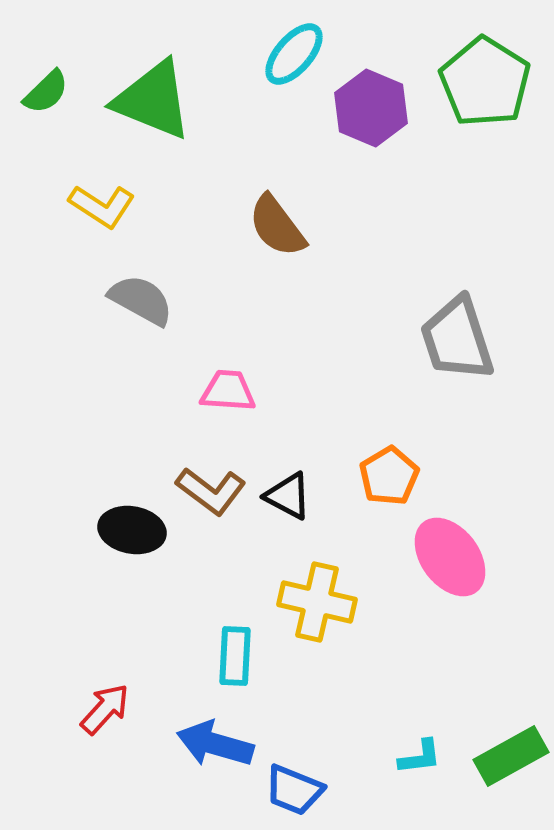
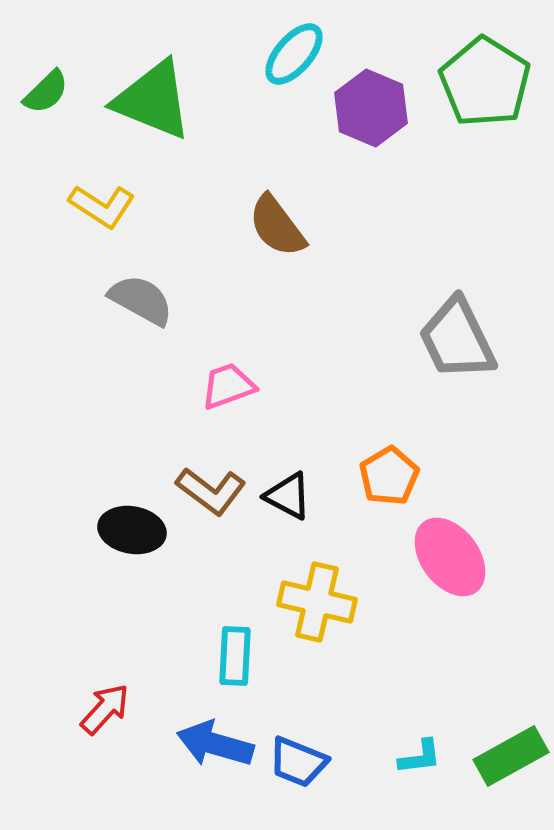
gray trapezoid: rotated 8 degrees counterclockwise
pink trapezoid: moved 5 px up; rotated 24 degrees counterclockwise
blue trapezoid: moved 4 px right, 28 px up
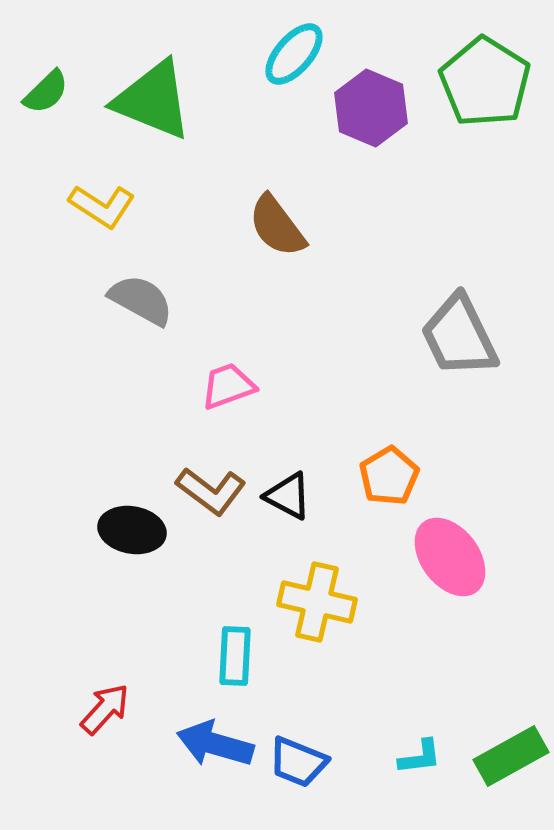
gray trapezoid: moved 2 px right, 3 px up
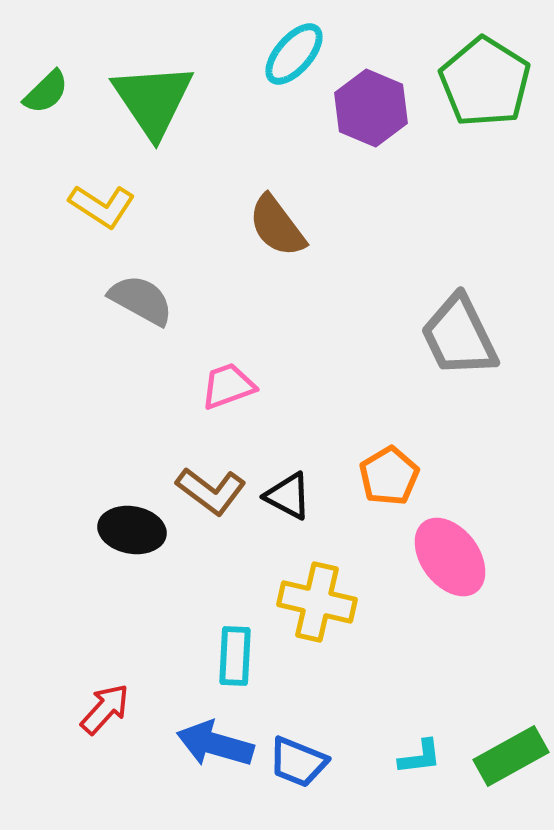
green triangle: rotated 34 degrees clockwise
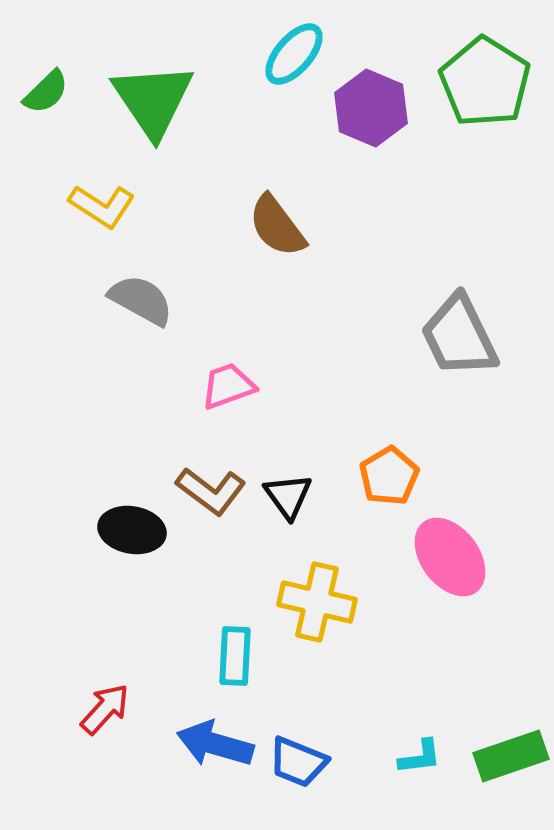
black triangle: rotated 26 degrees clockwise
green rectangle: rotated 10 degrees clockwise
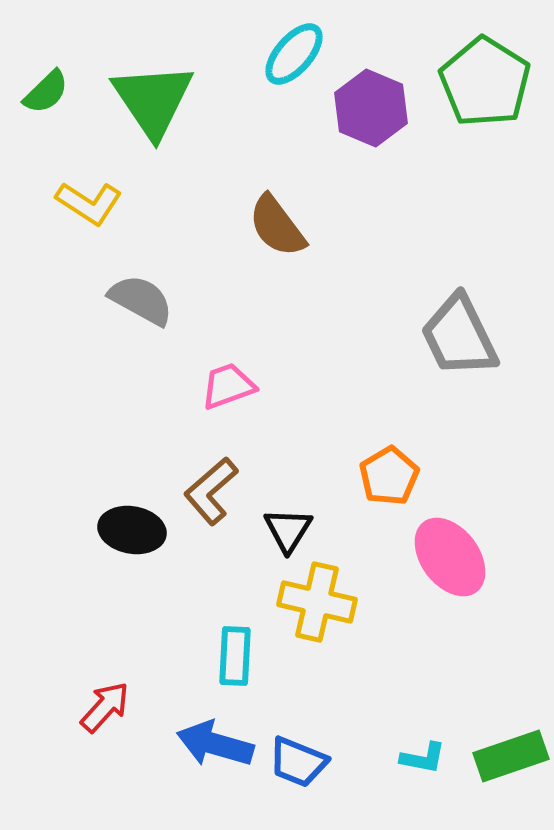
yellow L-shape: moved 13 px left, 3 px up
brown L-shape: rotated 102 degrees clockwise
black triangle: moved 34 px down; rotated 8 degrees clockwise
red arrow: moved 2 px up
cyan L-shape: moved 3 px right, 1 px down; rotated 18 degrees clockwise
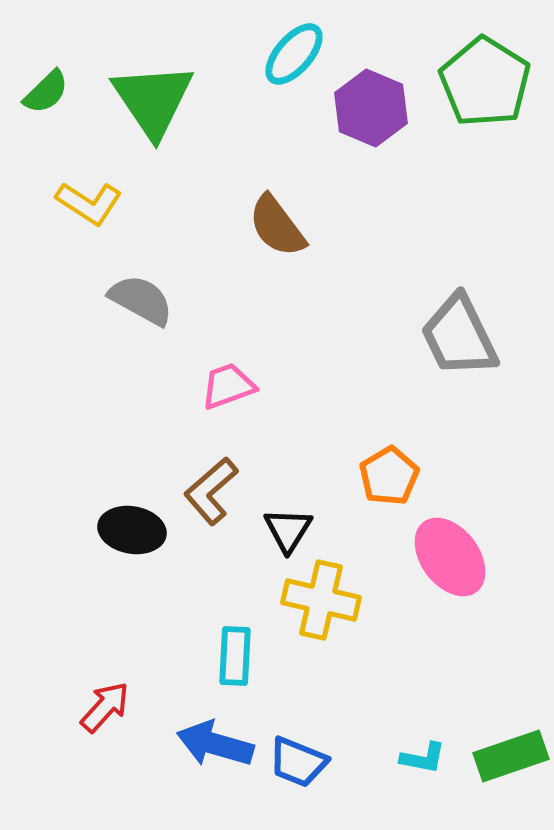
yellow cross: moved 4 px right, 2 px up
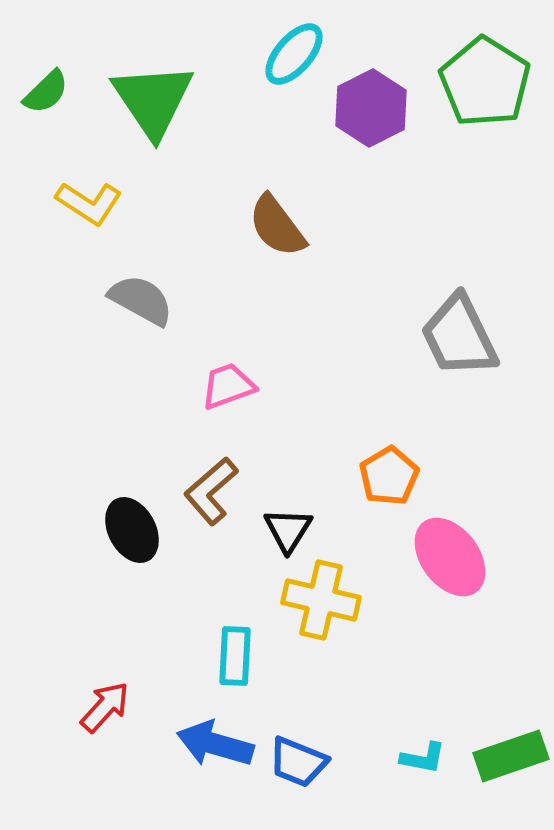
purple hexagon: rotated 10 degrees clockwise
black ellipse: rotated 52 degrees clockwise
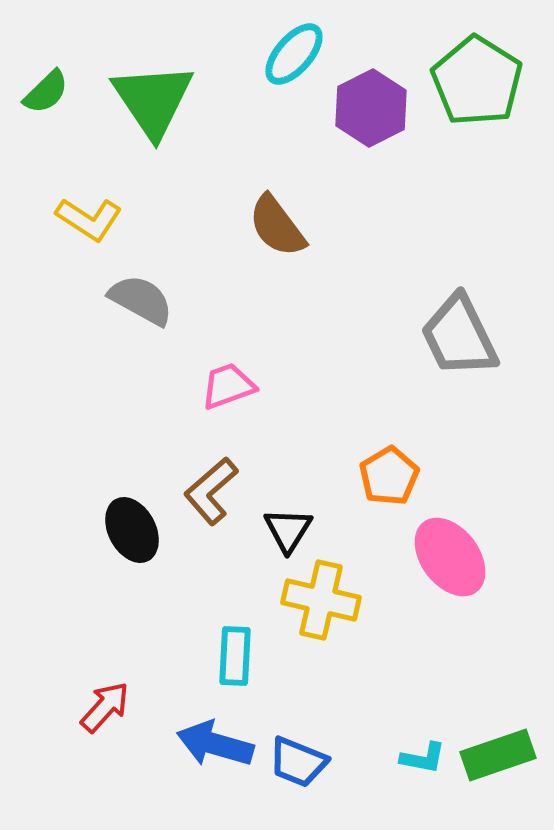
green pentagon: moved 8 px left, 1 px up
yellow L-shape: moved 16 px down
green rectangle: moved 13 px left, 1 px up
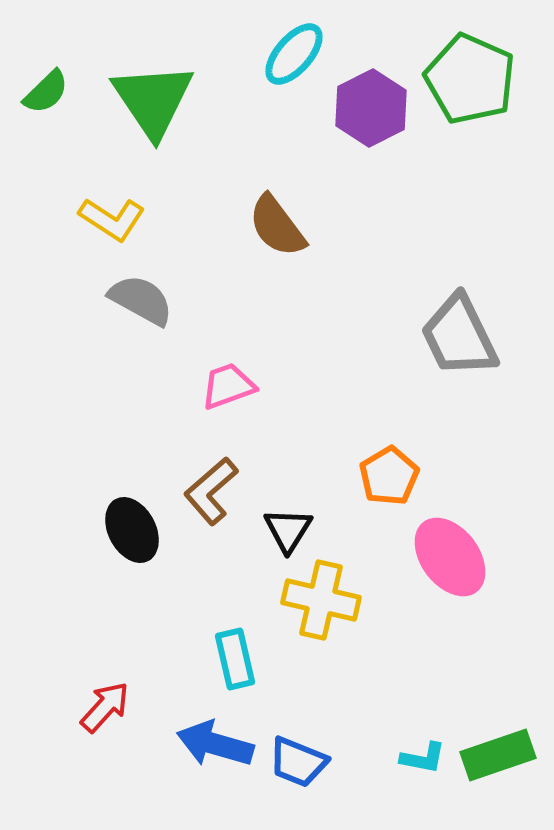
green pentagon: moved 7 px left, 2 px up; rotated 8 degrees counterclockwise
yellow L-shape: moved 23 px right
cyan rectangle: moved 3 px down; rotated 16 degrees counterclockwise
